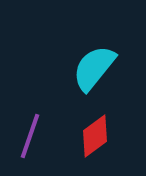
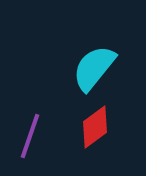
red diamond: moved 9 px up
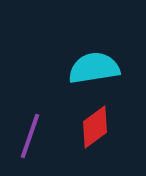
cyan semicircle: rotated 42 degrees clockwise
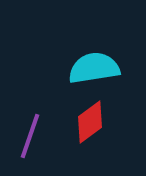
red diamond: moved 5 px left, 5 px up
